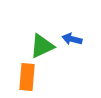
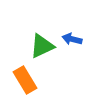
orange rectangle: moved 2 px left, 3 px down; rotated 36 degrees counterclockwise
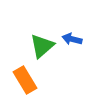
green triangle: rotated 16 degrees counterclockwise
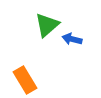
green triangle: moved 5 px right, 21 px up
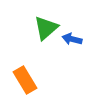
green triangle: moved 1 px left, 3 px down
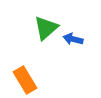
blue arrow: moved 1 px right
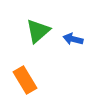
green triangle: moved 8 px left, 3 px down
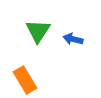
green triangle: rotated 16 degrees counterclockwise
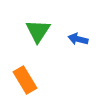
blue arrow: moved 5 px right
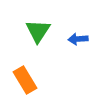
blue arrow: rotated 18 degrees counterclockwise
